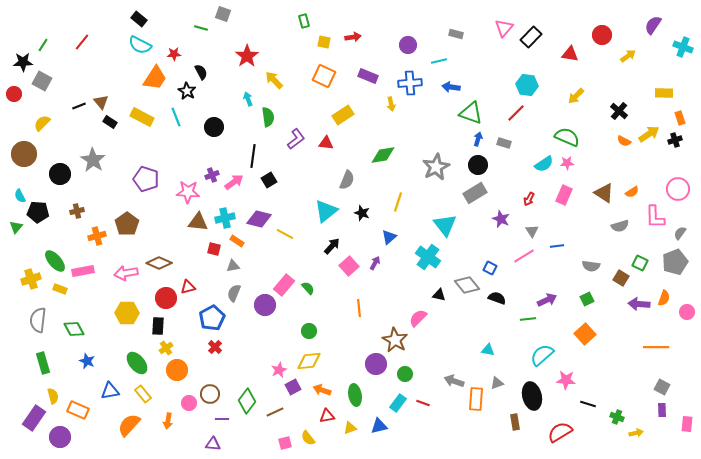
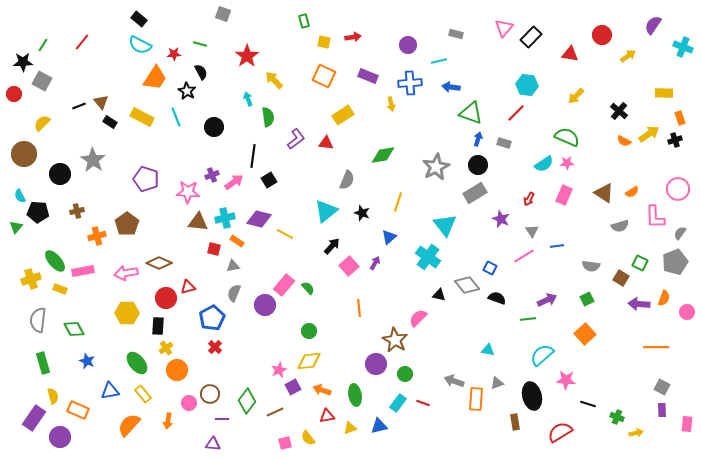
green line at (201, 28): moved 1 px left, 16 px down
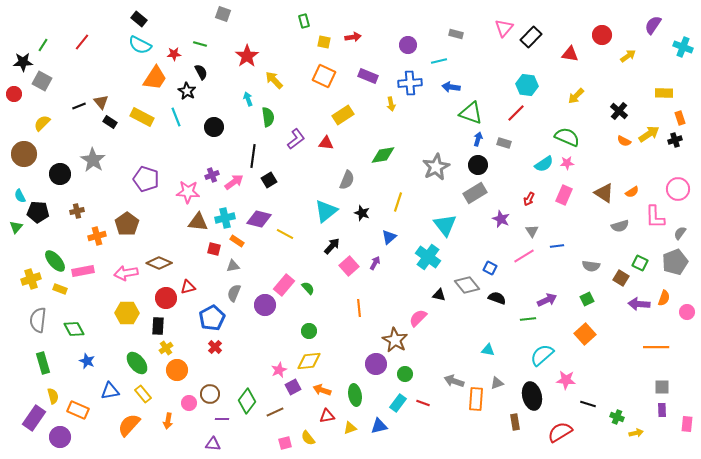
gray square at (662, 387): rotated 28 degrees counterclockwise
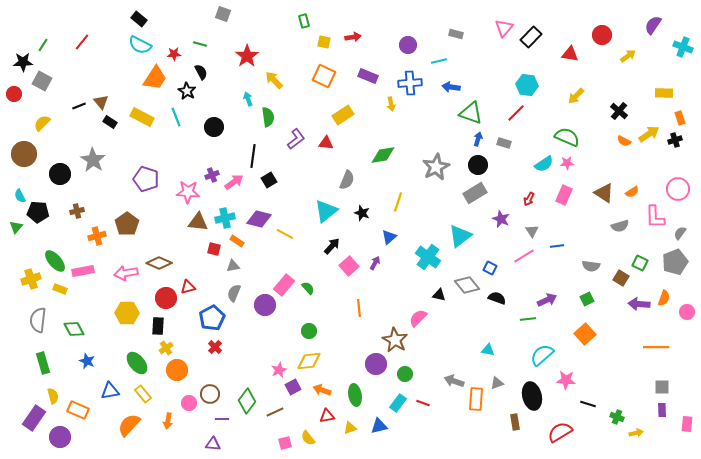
cyan triangle at (445, 225): moved 15 px right, 11 px down; rotated 30 degrees clockwise
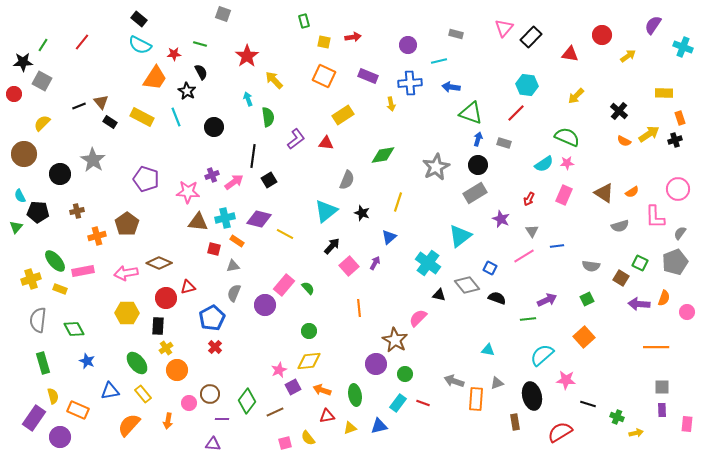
cyan cross at (428, 257): moved 6 px down
orange square at (585, 334): moved 1 px left, 3 px down
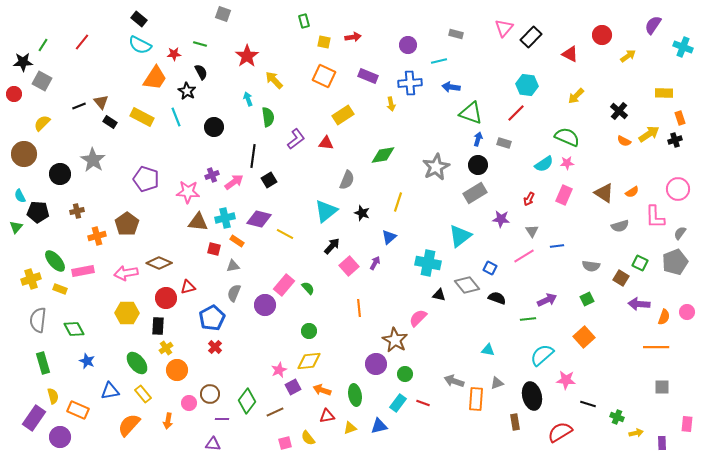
red triangle at (570, 54): rotated 18 degrees clockwise
purple star at (501, 219): rotated 18 degrees counterclockwise
cyan cross at (428, 263): rotated 25 degrees counterclockwise
orange semicircle at (664, 298): moved 19 px down
purple rectangle at (662, 410): moved 33 px down
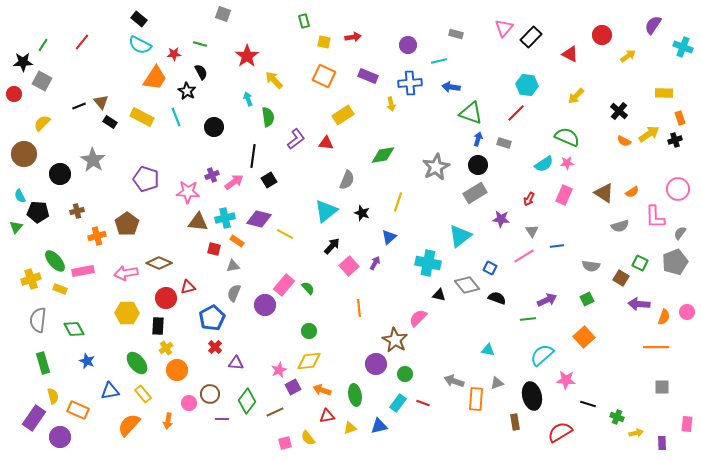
purple triangle at (213, 444): moved 23 px right, 81 px up
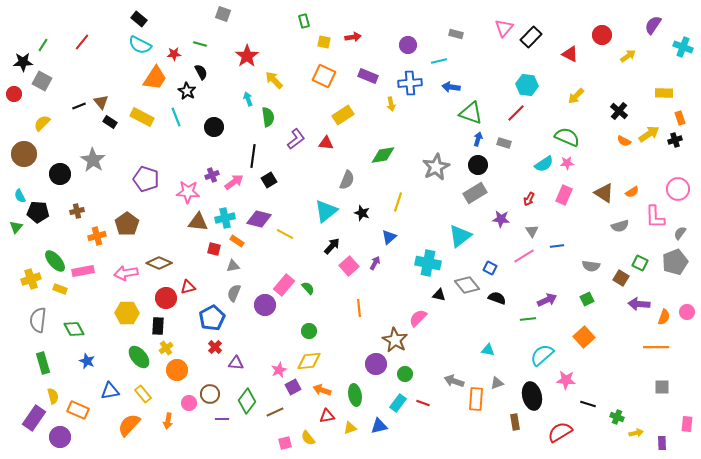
green ellipse at (137, 363): moved 2 px right, 6 px up
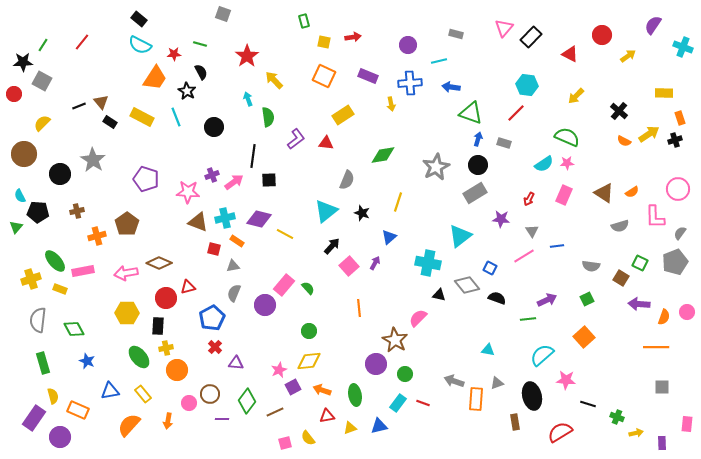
black square at (269, 180): rotated 28 degrees clockwise
brown triangle at (198, 222): rotated 15 degrees clockwise
yellow cross at (166, 348): rotated 24 degrees clockwise
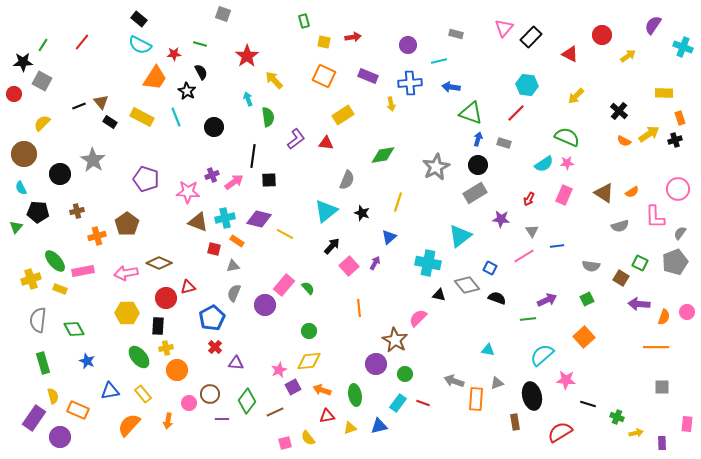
cyan semicircle at (20, 196): moved 1 px right, 8 px up
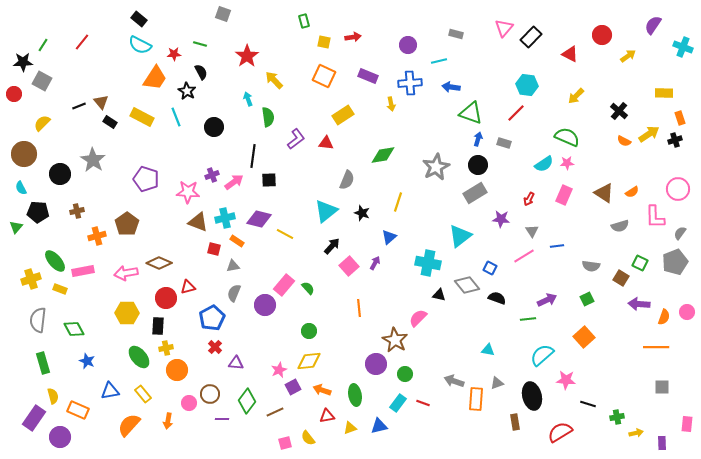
green cross at (617, 417): rotated 32 degrees counterclockwise
